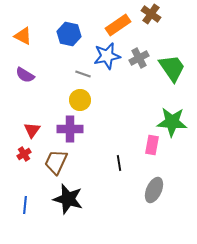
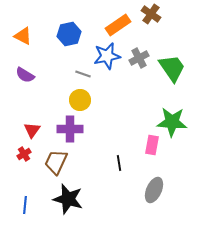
blue hexagon: rotated 25 degrees counterclockwise
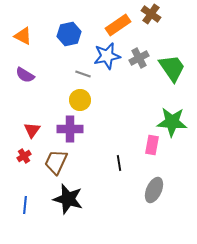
red cross: moved 2 px down
